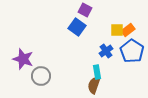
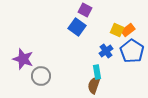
yellow square: rotated 24 degrees clockwise
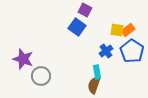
yellow square: rotated 16 degrees counterclockwise
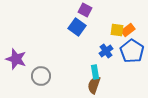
purple star: moved 7 px left
cyan rectangle: moved 2 px left
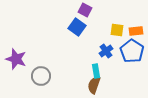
orange rectangle: moved 8 px right, 1 px down; rotated 32 degrees clockwise
cyan rectangle: moved 1 px right, 1 px up
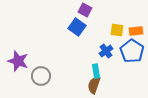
purple star: moved 2 px right, 2 px down
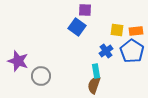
purple square: rotated 24 degrees counterclockwise
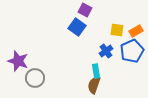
purple square: rotated 24 degrees clockwise
orange rectangle: rotated 24 degrees counterclockwise
blue pentagon: rotated 15 degrees clockwise
gray circle: moved 6 px left, 2 px down
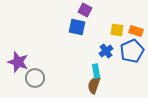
blue square: rotated 24 degrees counterclockwise
orange rectangle: rotated 48 degrees clockwise
purple star: moved 1 px down
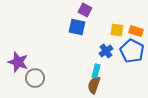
blue pentagon: rotated 20 degrees counterclockwise
cyan rectangle: rotated 24 degrees clockwise
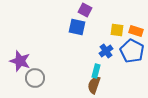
purple star: moved 2 px right, 1 px up
